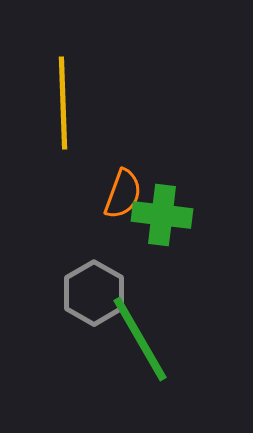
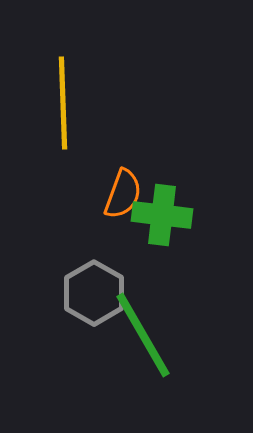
green line: moved 3 px right, 4 px up
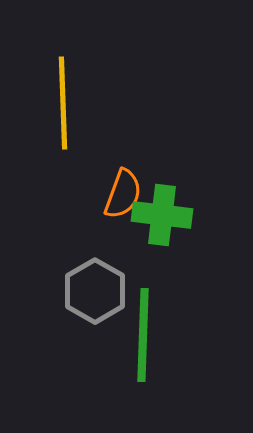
gray hexagon: moved 1 px right, 2 px up
green line: rotated 32 degrees clockwise
